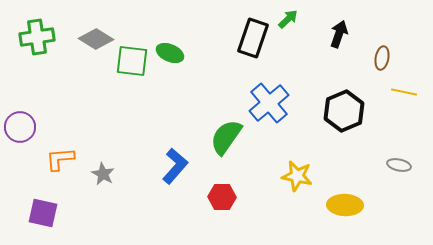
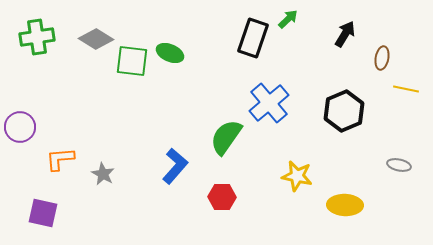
black arrow: moved 6 px right; rotated 12 degrees clockwise
yellow line: moved 2 px right, 3 px up
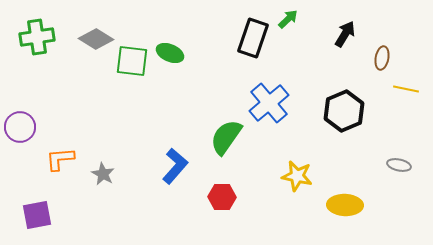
purple square: moved 6 px left, 2 px down; rotated 24 degrees counterclockwise
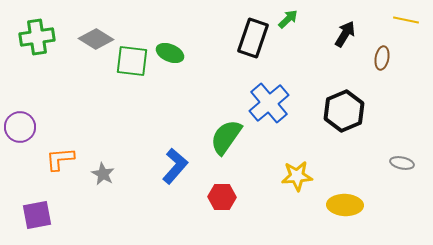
yellow line: moved 69 px up
gray ellipse: moved 3 px right, 2 px up
yellow star: rotated 16 degrees counterclockwise
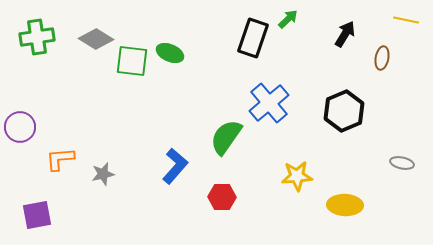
gray star: rotated 30 degrees clockwise
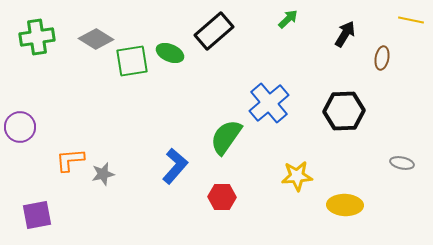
yellow line: moved 5 px right
black rectangle: moved 39 px left, 7 px up; rotated 30 degrees clockwise
green square: rotated 16 degrees counterclockwise
black hexagon: rotated 21 degrees clockwise
orange L-shape: moved 10 px right, 1 px down
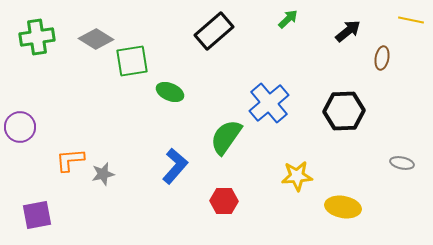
black arrow: moved 3 px right, 3 px up; rotated 20 degrees clockwise
green ellipse: moved 39 px down
red hexagon: moved 2 px right, 4 px down
yellow ellipse: moved 2 px left, 2 px down; rotated 8 degrees clockwise
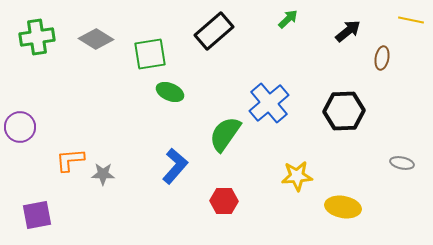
green square: moved 18 px right, 7 px up
green semicircle: moved 1 px left, 3 px up
gray star: rotated 15 degrees clockwise
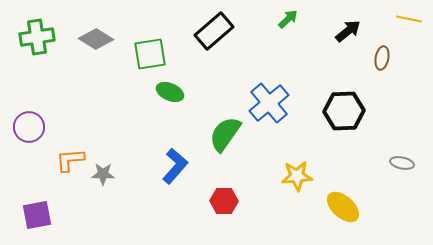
yellow line: moved 2 px left, 1 px up
purple circle: moved 9 px right
yellow ellipse: rotated 32 degrees clockwise
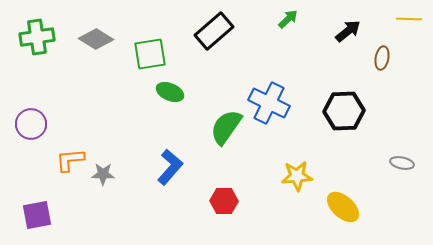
yellow line: rotated 10 degrees counterclockwise
blue cross: rotated 24 degrees counterclockwise
purple circle: moved 2 px right, 3 px up
green semicircle: moved 1 px right, 7 px up
blue L-shape: moved 5 px left, 1 px down
